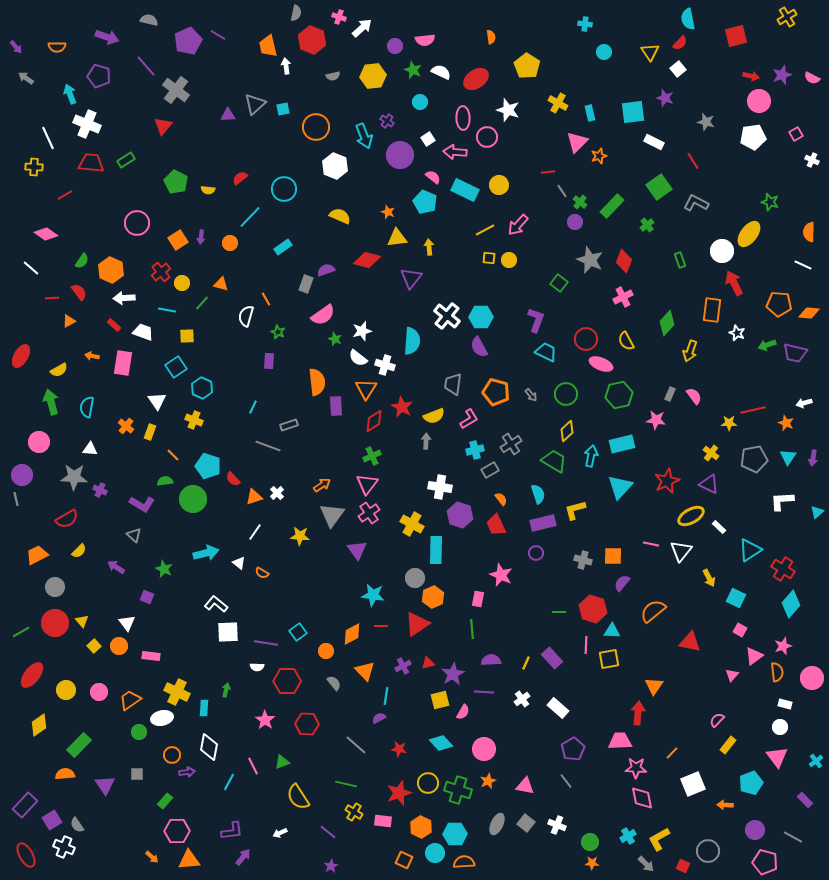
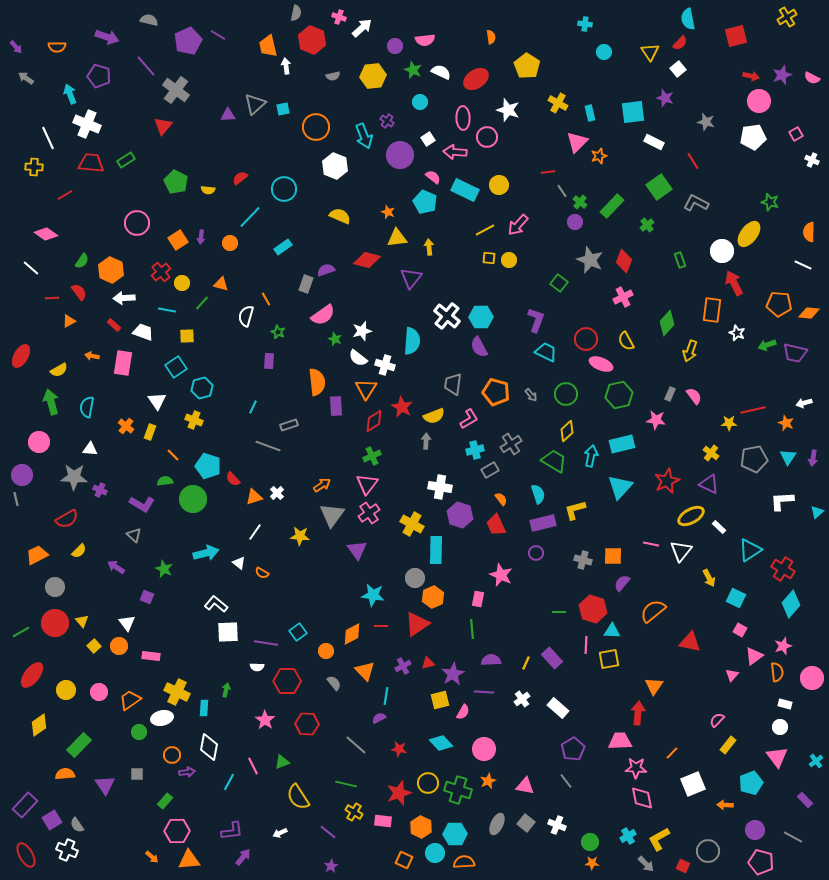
cyan hexagon at (202, 388): rotated 20 degrees clockwise
white cross at (64, 847): moved 3 px right, 3 px down
pink pentagon at (765, 862): moved 4 px left
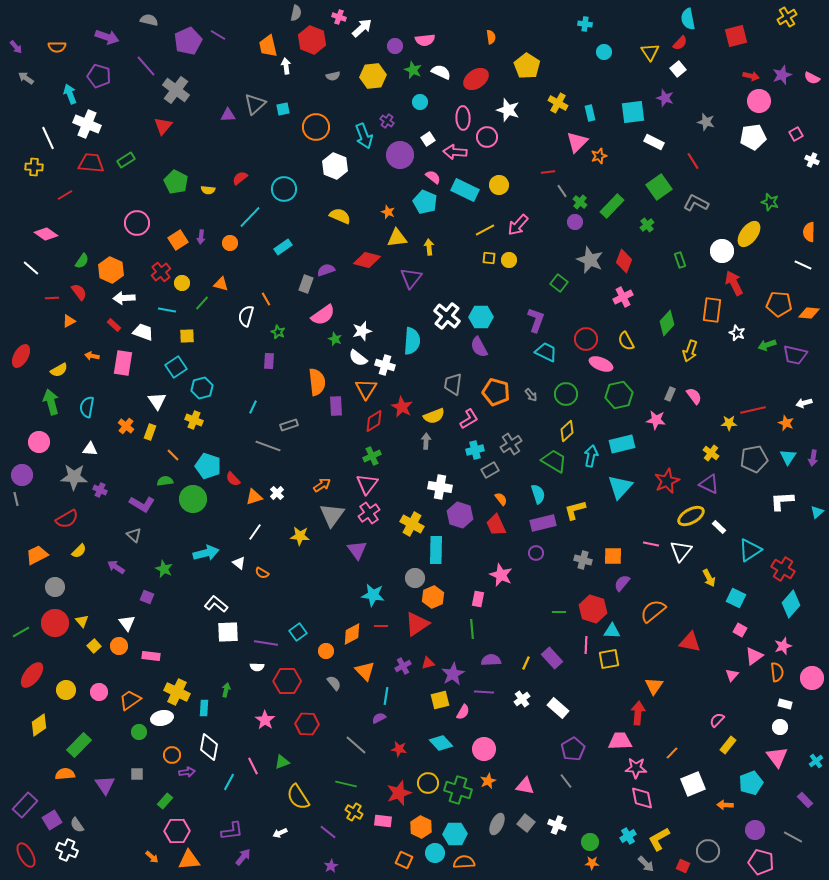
purple trapezoid at (795, 353): moved 2 px down
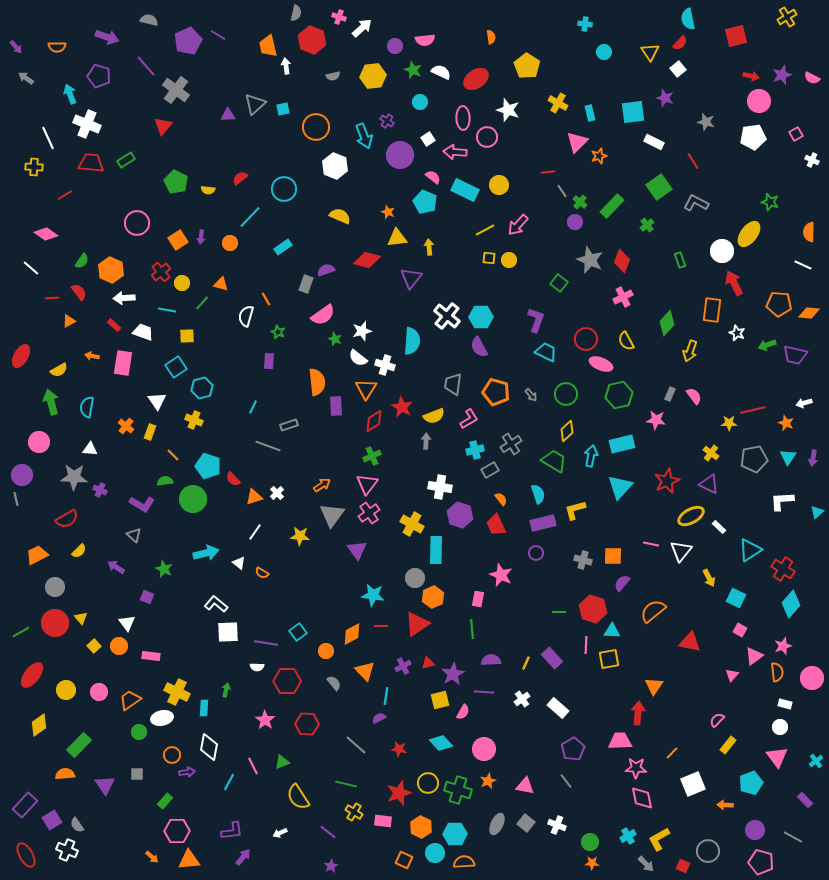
red diamond at (624, 261): moved 2 px left
yellow triangle at (82, 621): moved 1 px left, 3 px up
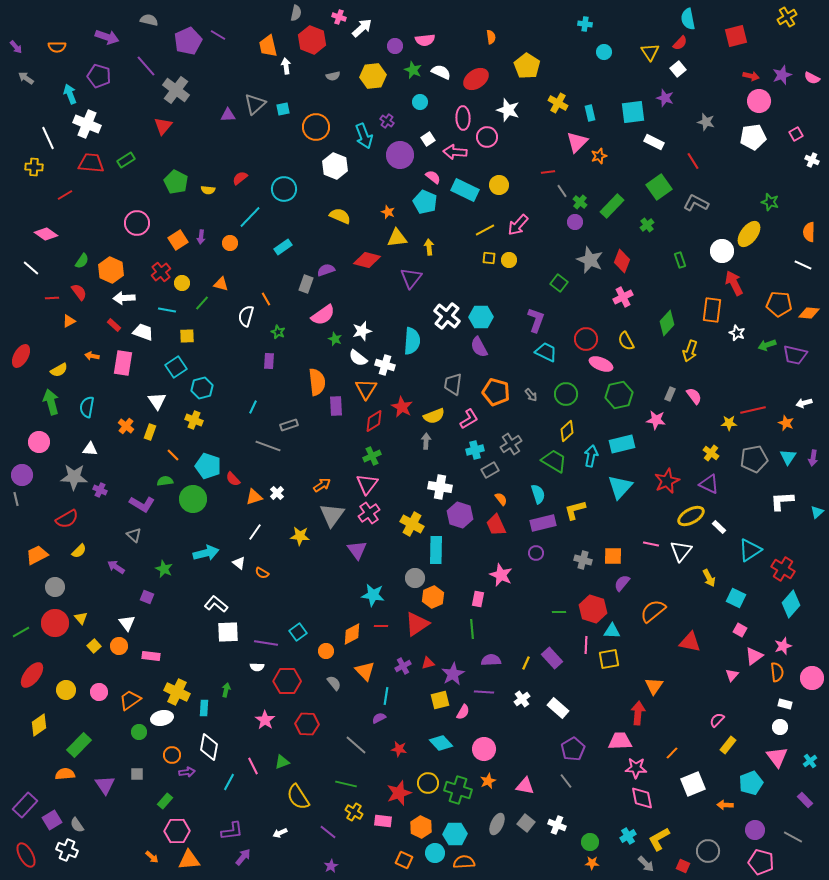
cyan cross at (816, 761): moved 6 px left
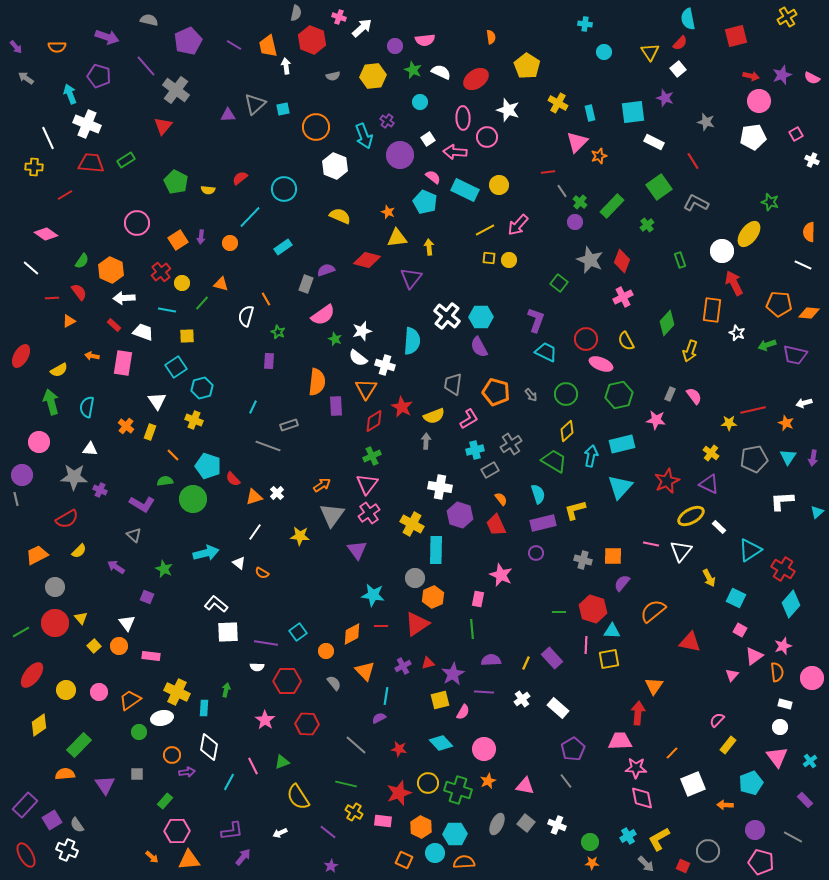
purple line at (218, 35): moved 16 px right, 10 px down
orange semicircle at (317, 382): rotated 12 degrees clockwise
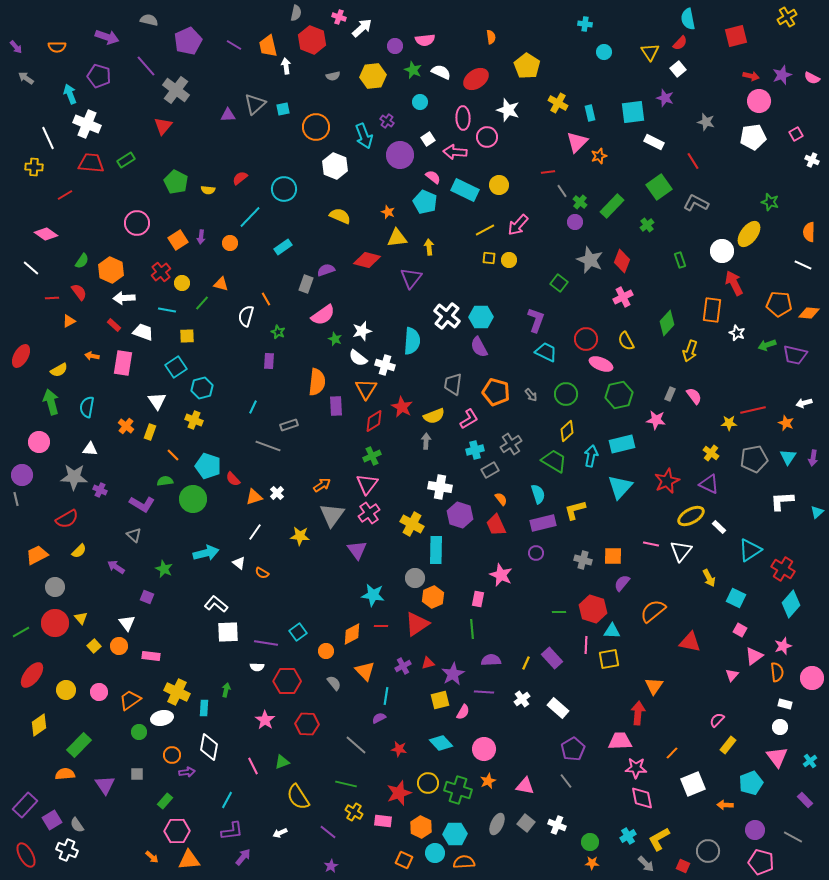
cyan line at (229, 782): moved 2 px left, 18 px down
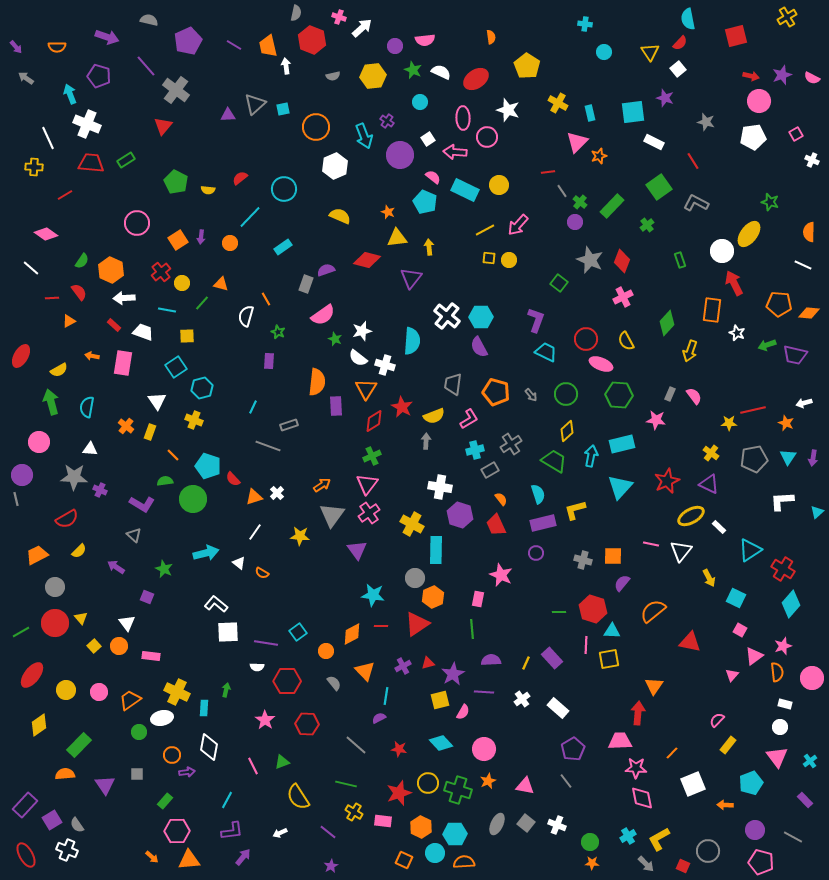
white hexagon at (335, 166): rotated 15 degrees clockwise
green hexagon at (619, 395): rotated 16 degrees clockwise
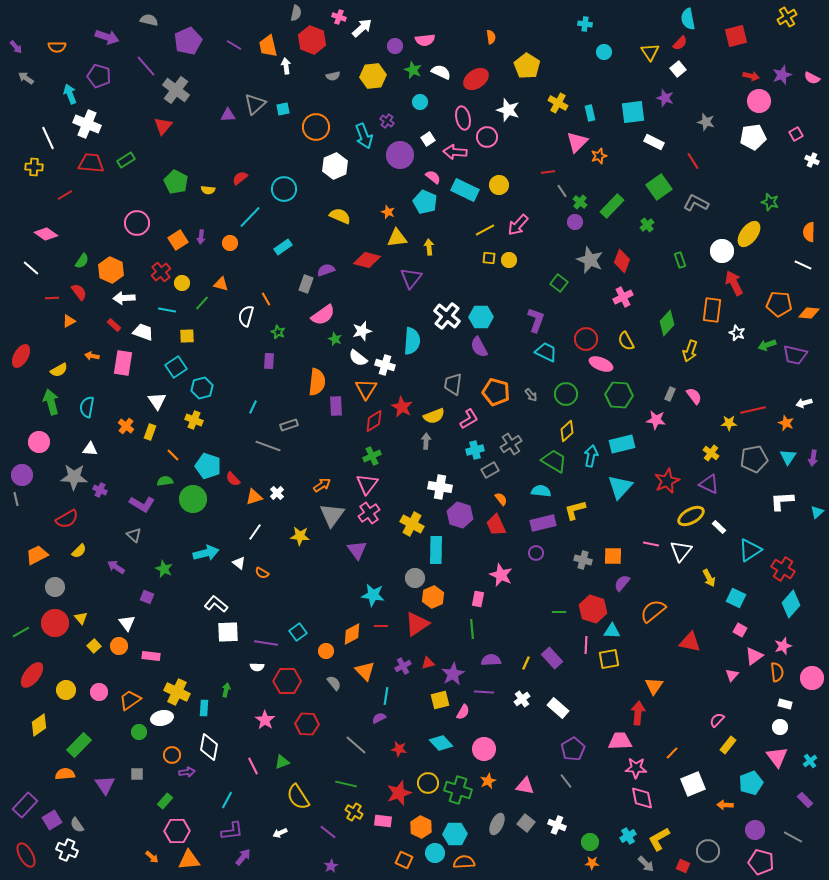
pink ellipse at (463, 118): rotated 10 degrees counterclockwise
cyan semicircle at (538, 494): moved 3 px right, 3 px up; rotated 66 degrees counterclockwise
